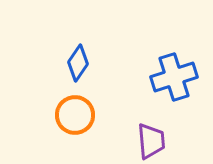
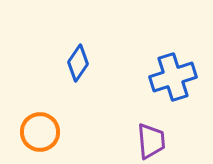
blue cross: moved 1 px left
orange circle: moved 35 px left, 17 px down
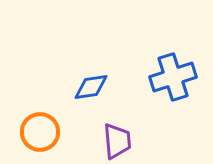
blue diamond: moved 13 px right, 24 px down; rotated 48 degrees clockwise
purple trapezoid: moved 34 px left
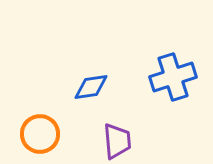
orange circle: moved 2 px down
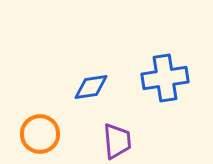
blue cross: moved 8 px left, 1 px down; rotated 9 degrees clockwise
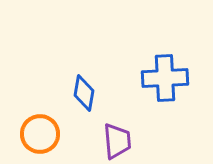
blue cross: rotated 6 degrees clockwise
blue diamond: moved 7 px left, 6 px down; rotated 72 degrees counterclockwise
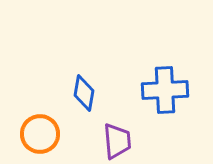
blue cross: moved 12 px down
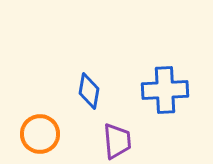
blue diamond: moved 5 px right, 2 px up
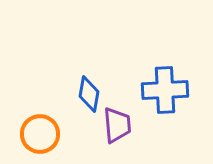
blue diamond: moved 3 px down
purple trapezoid: moved 16 px up
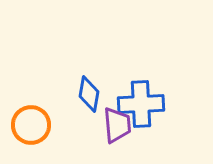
blue cross: moved 24 px left, 14 px down
orange circle: moved 9 px left, 9 px up
